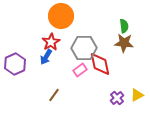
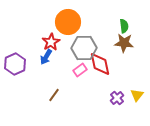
orange circle: moved 7 px right, 6 px down
yellow triangle: rotated 24 degrees counterclockwise
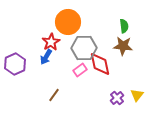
brown star: moved 1 px left, 3 px down
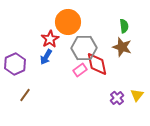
red star: moved 1 px left, 3 px up
brown star: moved 1 px left, 1 px down; rotated 12 degrees clockwise
red diamond: moved 3 px left
brown line: moved 29 px left
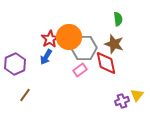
orange circle: moved 1 px right, 15 px down
green semicircle: moved 6 px left, 7 px up
brown star: moved 8 px left, 3 px up
red diamond: moved 9 px right, 1 px up
purple cross: moved 5 px right, 3 px down; rotated 24 degrees clockwise
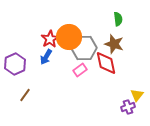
purple cross: moved 6 px right, 6 px down
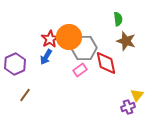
brown star: moved 12 px right, 3 px up
